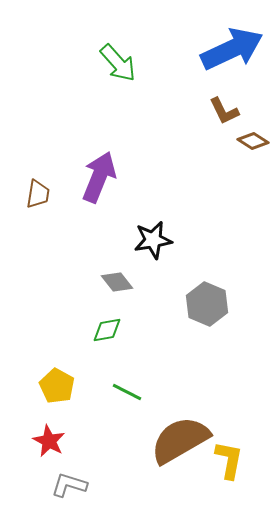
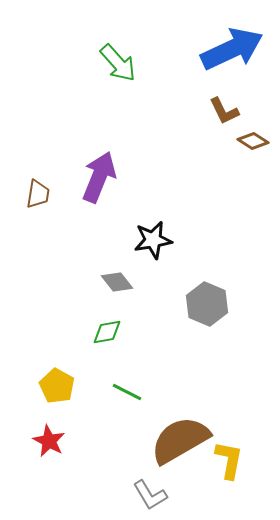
green diamond: moved 2 px down
gray L-shape: moved 81 px right, 10 px down; rotated 138 degrees counterclockwise
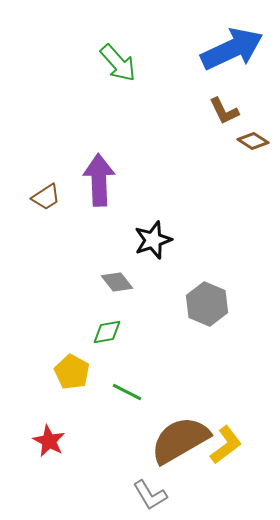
purple arrow: moved 3 px down; rotated 24 degrees counterclockwise
brown trapezoid: moved 8 px right, 3 px down; rotated 48 degrees clockwise
black star: rotated 9 degrees counterclockwise
yellow pentagon: moved 15 px right, 14 px up
yellow L-shape: moved 3 px left, 15 px up; rotated 42 degrees clockwise
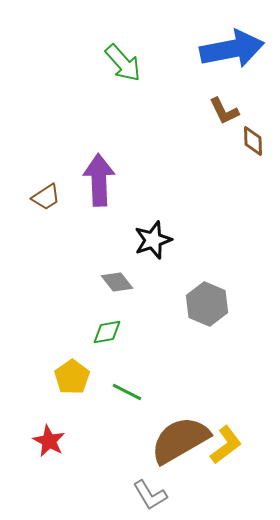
blue arrow: rotated 14 degrees clockwise
green arrow: moved 5 px right
brown diamond: rotated 56 degrees clockwise
yellow pentagon: moved 5 px down; rotated 8 degrees clockwise
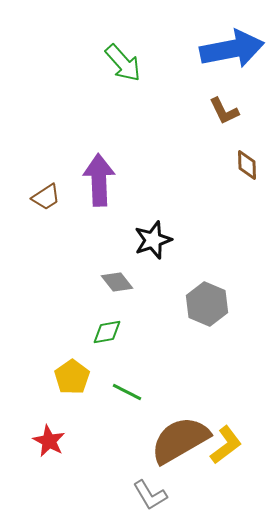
brown diamond: moved 6 px left, 24 px down
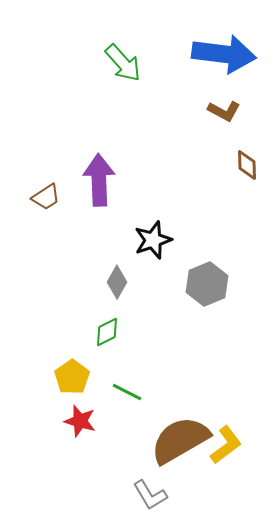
blue arrow: moved 8 px left, 5 px down; rotated 18 degrees clockwise
brown L-shape: rotated 36 degrees counterclockwise
gray diamond: rotated 68 degrees clockwise
gray hexagon: moved 20 px up; rotated 15 degrees clockwise
green diamond: rotated 16 degrees counterclockwise
red star: moved 31 px right, 20 px up; rotated 12 degrees counterclockwise
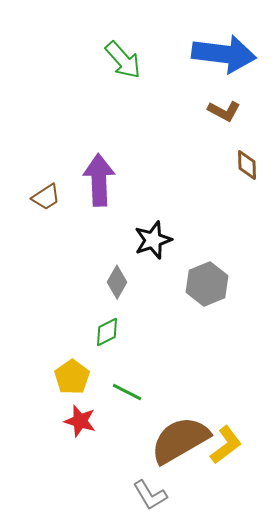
green arrow: moved 3 px up
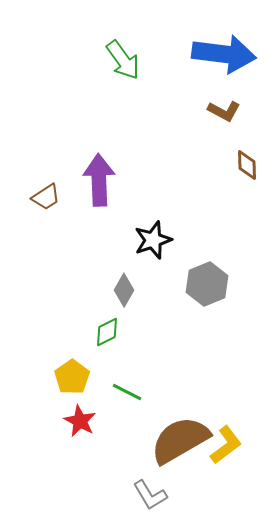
green arrow: rotated 6 degrees clockwise
gray diamond: moved 7 px right, 8 px down
red star: rotated 12 degrees clockwise
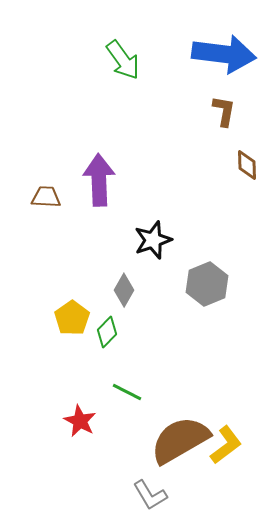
brown L-shape: rotated 108 degrees counterclockwise
brown trapezoid: rotated 144 degrees counterclockwise
green diamond: rotated 20 degrees counterclockwise
yellow pentagon: moved 59 px up
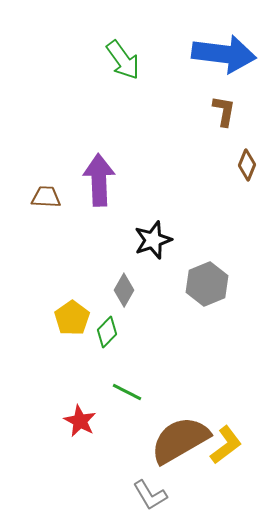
brown diamond: rotated 24 degrees clockwise
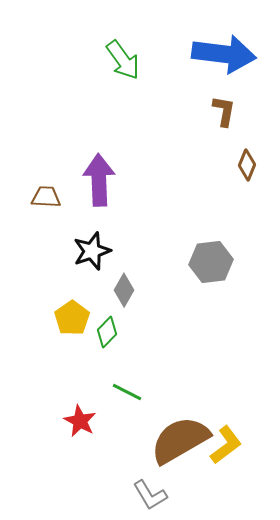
black star: moved 61 px left, 11 px down
gray hexagon: moved 4 px right, 22 px up; rotated 15 degrees clockwise
